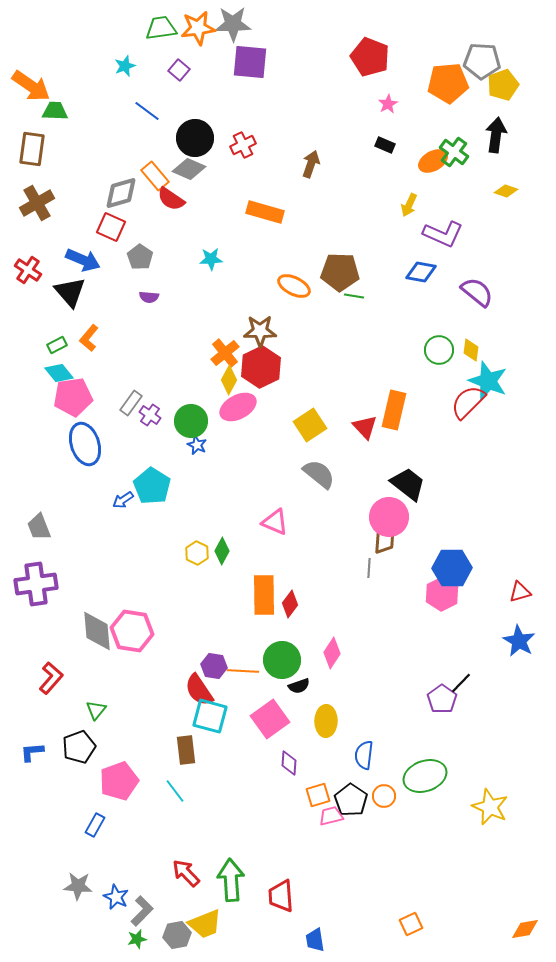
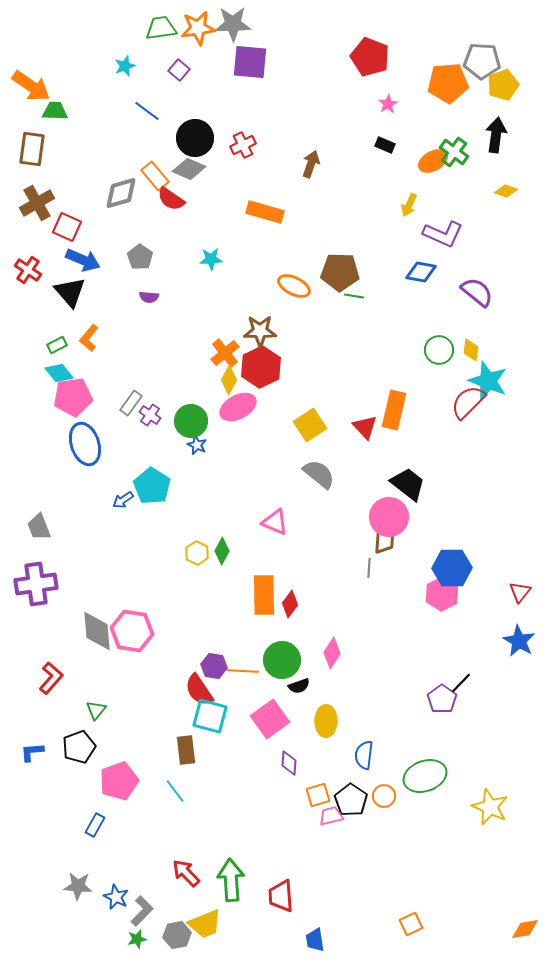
red square at (111, 227): moved 44 px left
red triangle at (520, 592): rotated 35 degrees counterclockwise
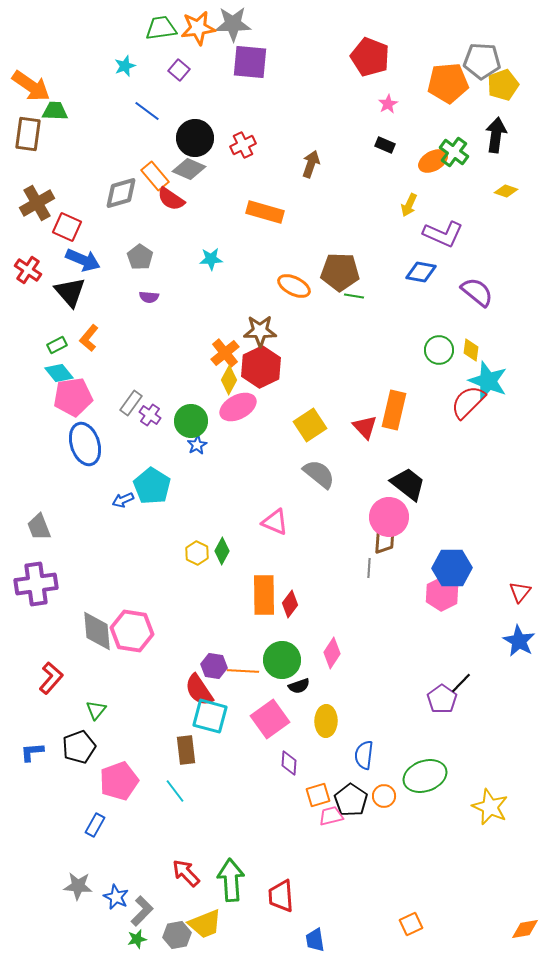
brown rectangle at (32, 149): moved 4 px left, 15 px up
blue star at (197, 445): rotated 18 degrees clockwise
blue arrow at (123, 500): rotated 10 degrees clockwise
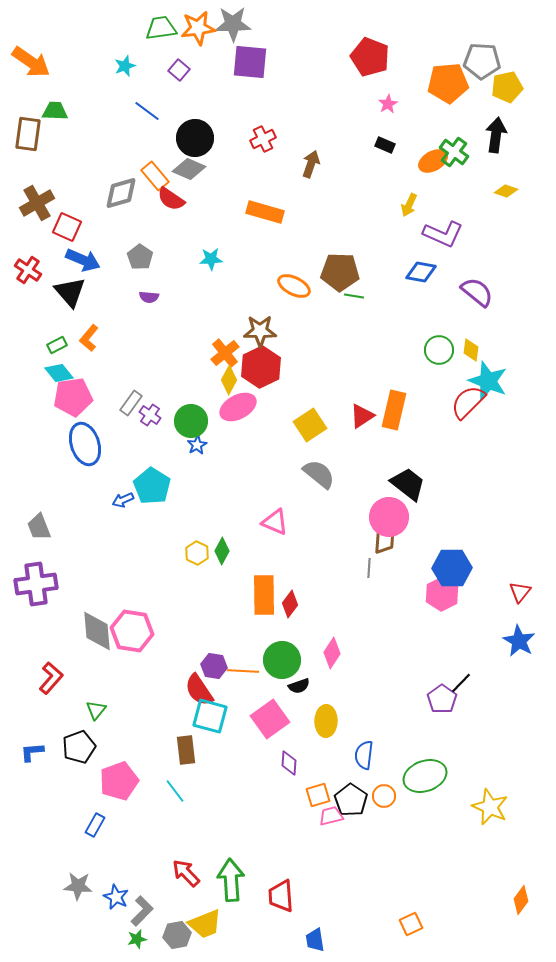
yellow pentagon at (503, 85): moved 4 px right, 2 px down; rotated 8 degrees clockwise
orange arrow at (31, 86): moved 24 px up
red cross at (243, 145): moved 20 px right, 6 px up
red triangle at (365, 427): moved 3 px left, 11 px up; rotated 40 degrees clockwise
orange diamond at (525, 929): moved 4 px left, 29 px up; rotated 44 degrees counterclockwise
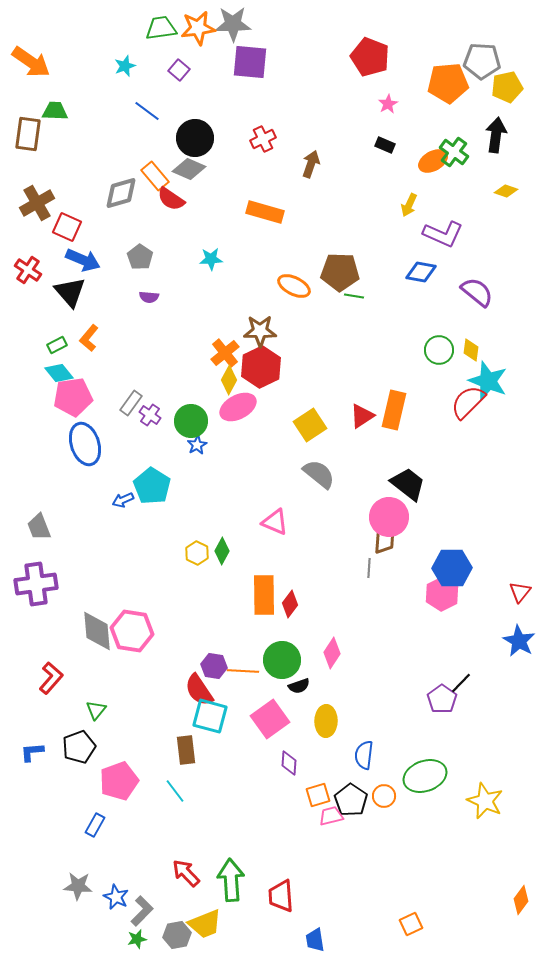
yellow star at (490, 807): moved 5 px left, 6 px up
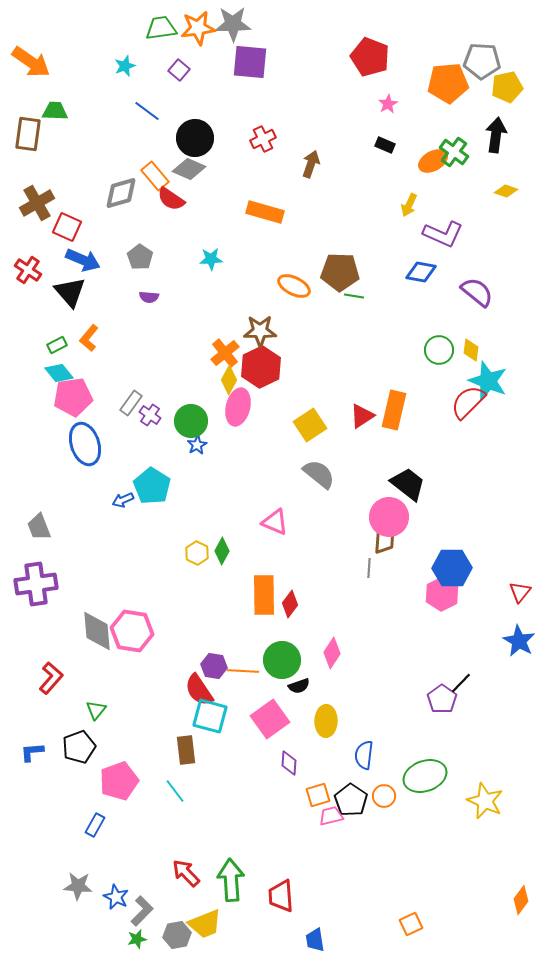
pink ellipse at (238, 407): rotated 48 degrees counterclockwise
